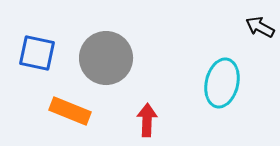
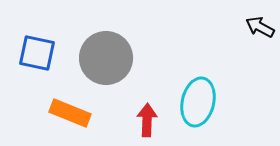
cyan ellipse: moved 24 px left, 19 px down
orange rectangle: moved 2 px down
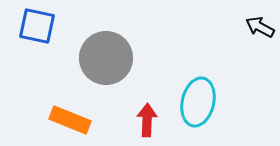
blue square: moved 27 px up
orange rectangle: moved 7 px down
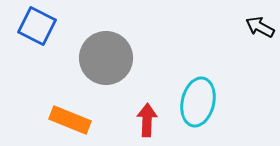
blue square: rotated 15 degrees clockwise
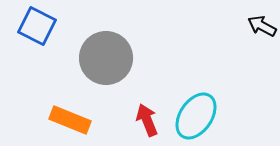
black arrow: moved 2 px right, 1 px up
cyan ellipse: moved 2 px left, 14 px down; rotated 21 degrees clockwise
red arrow: rotated 24 degrees counterclockwise
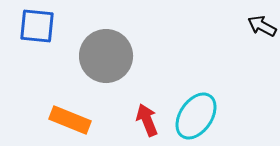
blue square: rotated 21 degrees counterclockwise
gray circle: moved 2 px up
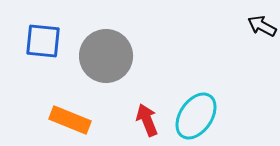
blue square: moved 6 px right, 15 px down
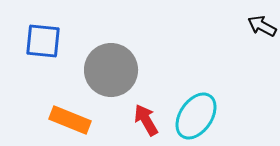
gray circle: moved 5 px right, 14 px down
red arrow: moved 1 px left; rotated 8 degrees counterclockwise
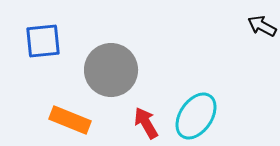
blue square: rotated 12 degrees counterclockwise
red arrow: moved 3 px down
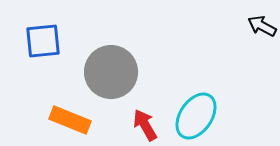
gray circle: moved 2 px down
red arrow: moved 1 px left, 2 px down
